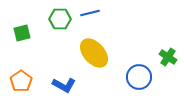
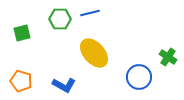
orange pentagon: rotated 20 degrees counterclockwise
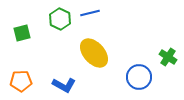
green hexagon: rotated 25 degrees clockwise
orange pentagon: rotated 20 degrees counterclockwise
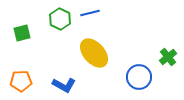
green cross: rotated 18 degrees clockwise
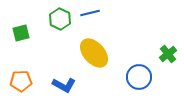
green square: moved 1 px left
green cross: moved 3 px up
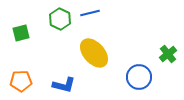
blue L-shape: rotated 15 degrees counterclockwise
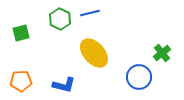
green cross: moved 6 px left, 1 px up
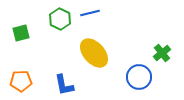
blue L-shape: rotated 65 degrees clockwise
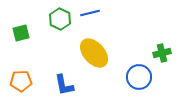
green cross: rotated 24 degrees clockwise
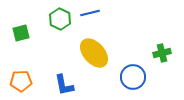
blue circle: moved 6 px left
